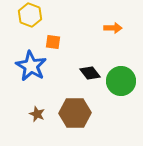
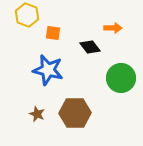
yellow hexagon: moved 3 px left
orange square: moved 9 px up
blue star: moved 17 px right, 4 px down; rotated 16 degrees counterclockwise
black diamond: moved 26 px up
green circle: moved 3 px up
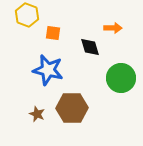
black diamond: rotated 20 degrees clockwise
brown hexagon: moved 3 px left, 5 px up
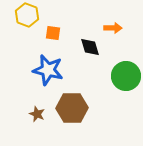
green circle: moved 5 px right, 2 px up
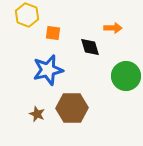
blue star: rotated 28 degrees counterclockwise
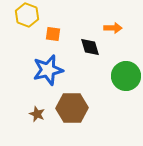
orange square: moved 1 px down
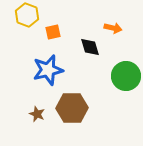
orange arrow: rotated 12 degrees clockwise
orange square: moved 2 px up; rotated 21 degrees counterclockwise
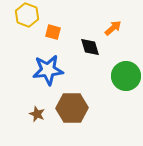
orange arrow: rotated 54 degrees counterclockwise
orange square: rotated 28 degrees clockwise
blue star: rotated 8 degrees clockwise
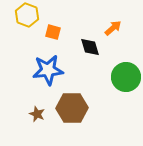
green circle: moved 1 px down
